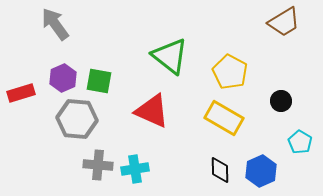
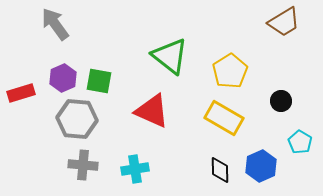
yellow pentagon: moved 1 px up; rotated 12 degrees clockwise
gray cross: moved 15 px left
blue hexagon: moved 5 px up
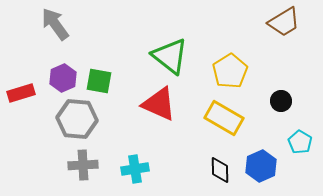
red triangle: moved 7 px right, 7 px up
gray cross: rotated 8 degrees counterclockwise
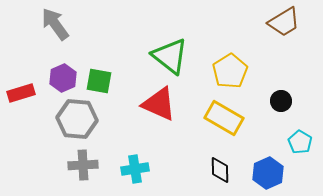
blue hexagon: moved 7 px right, 7 px down
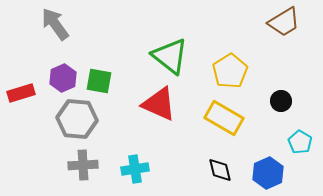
black diamond: rotated 12 degrees counterclockwise
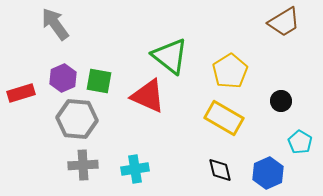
red triangle: moved 11 px left, 8 px up
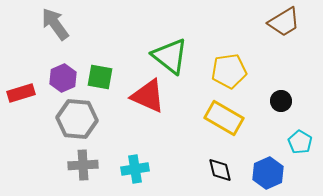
yellow pentagon: moved 1 px left; rotated 24 degrees clockwise
green square: moved 1 px right, 4 px up
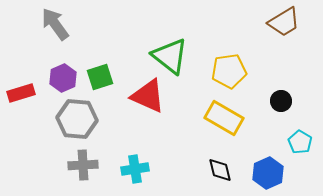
green square: rotated 28 degrees counterclockwise
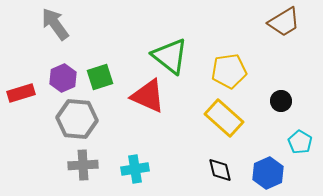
yellow rectangle: rotated 12 degrees clockwise
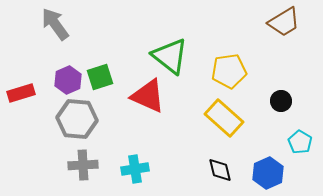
purple hexagon: moved 5 px right, 2 px down
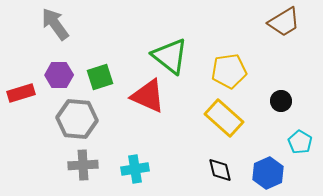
purple hexagon: moved 9 px left, 5 px up; rotated 24 degrees clockwise
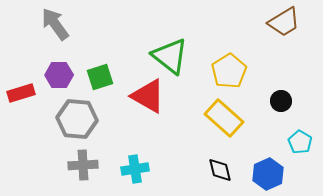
yellow pentagon: rotated 24 degrees counterclockwise
red triangle: rotated 6 degrees clockwise
blue hexagon: moved 1 px down
